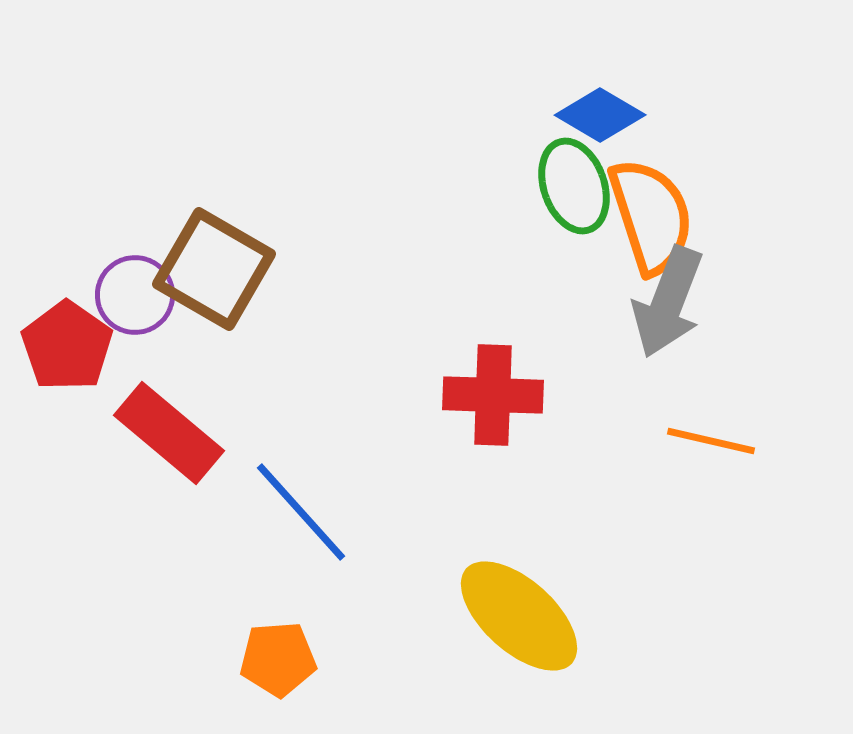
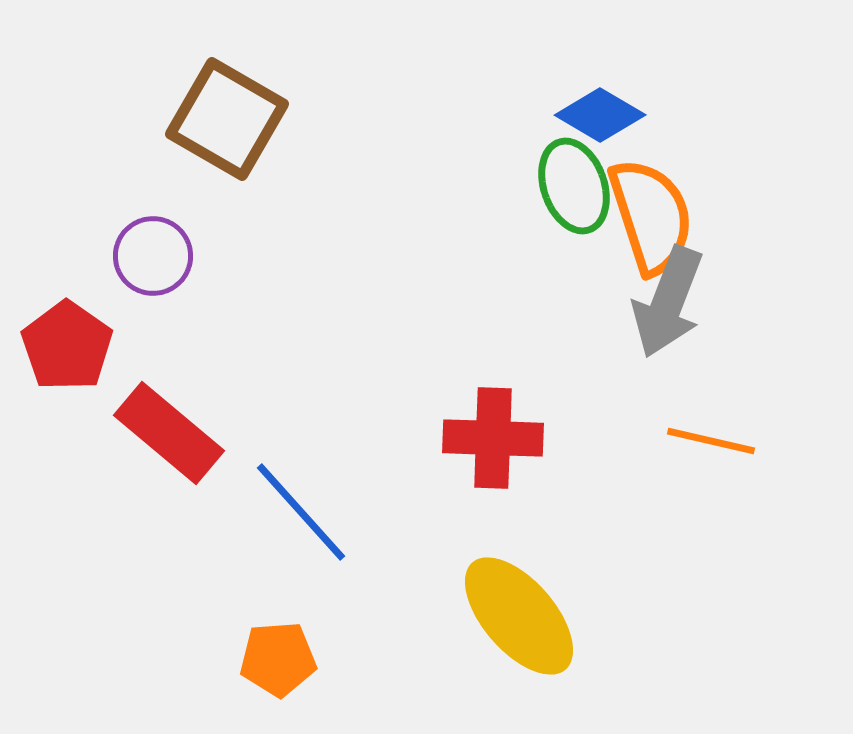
brown square: moved 13 px right, 150 px up
purple circle: moved 18 px right, 39 px up
red cross: moved 43 px down
yellow ellipse: rotated 7 degrees clockwise
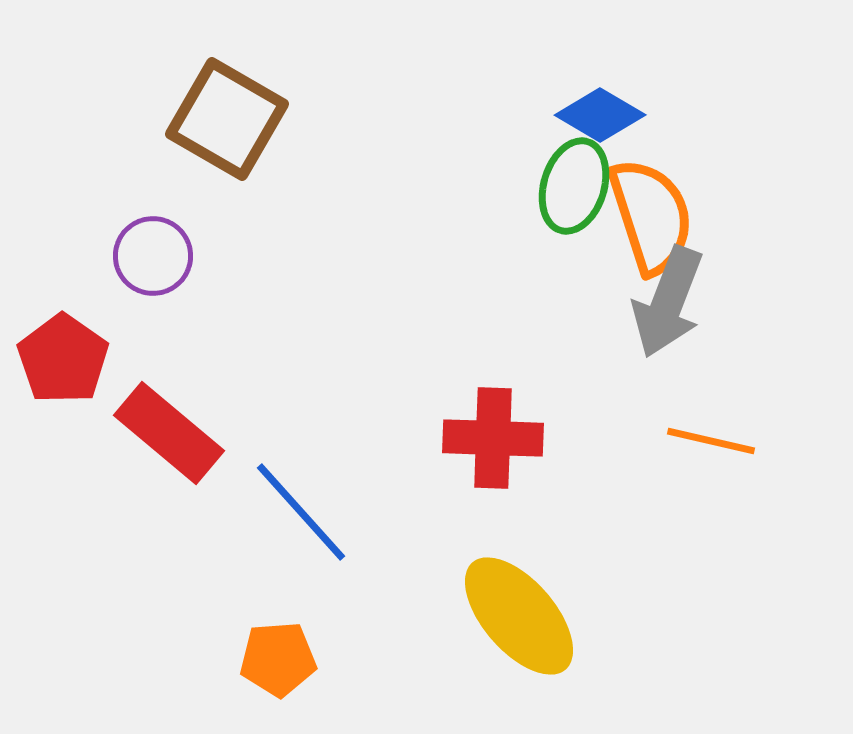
green ellipse: rotated 36 degrees clockwise
red pentagon: moved 4 px left, 13 px down
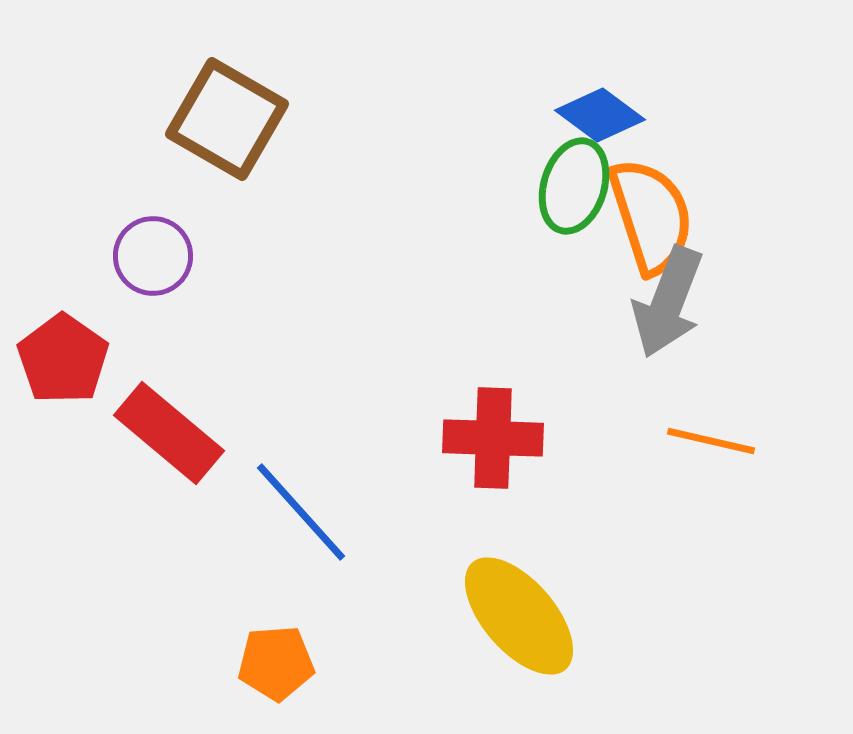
blue diamond: rotated 6 degrees clockwise
orange pentagon: moved 2 px left, 4 px down
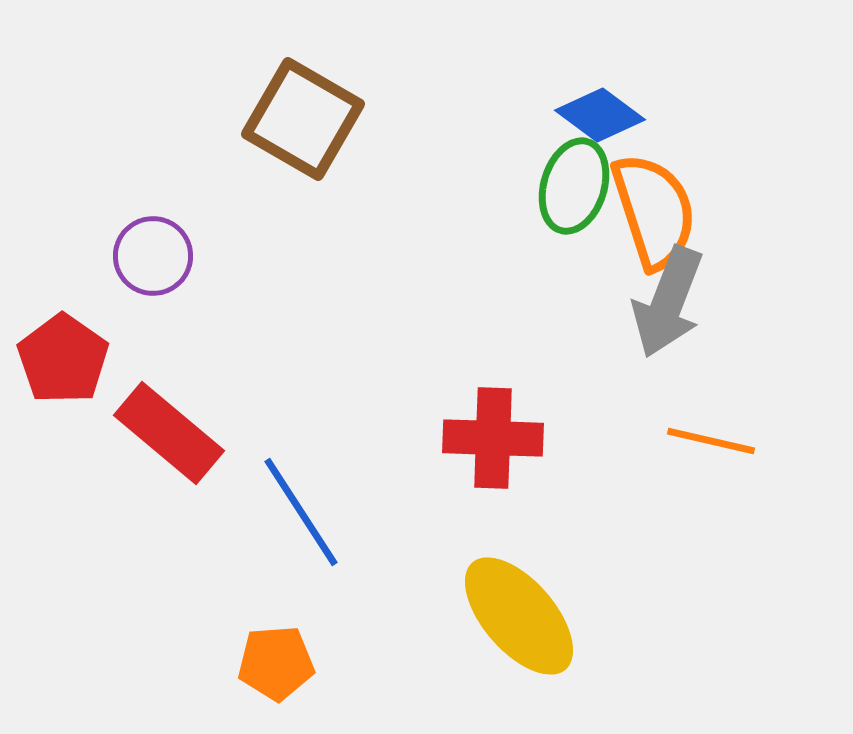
brown square: moved 76 px right
orange semicircle: moved 3 px right, 5 px up
blue line: rotated 9 degrees clockwise
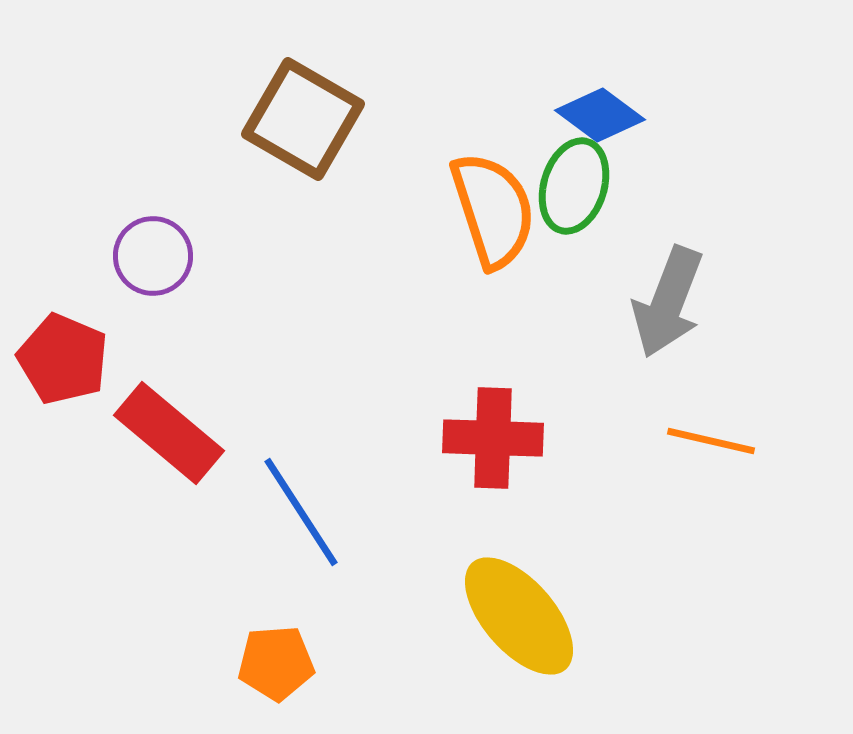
orange semicircle: moved 161 px left, 1 px up
red pentagon: rotated 12 degrees counterclockwise
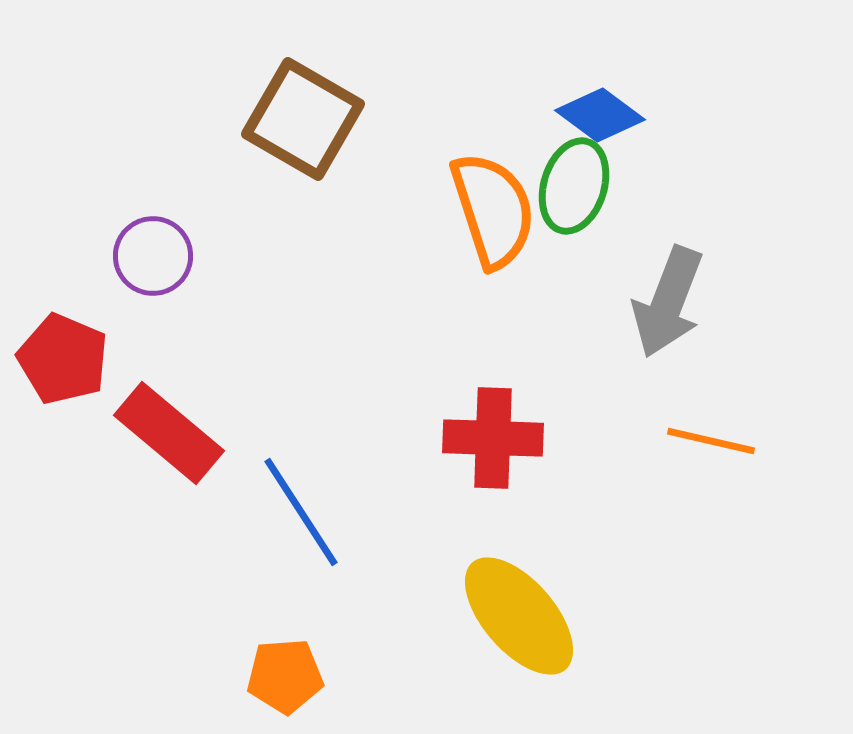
orange pentagon: moved 9 px right, 13 px down
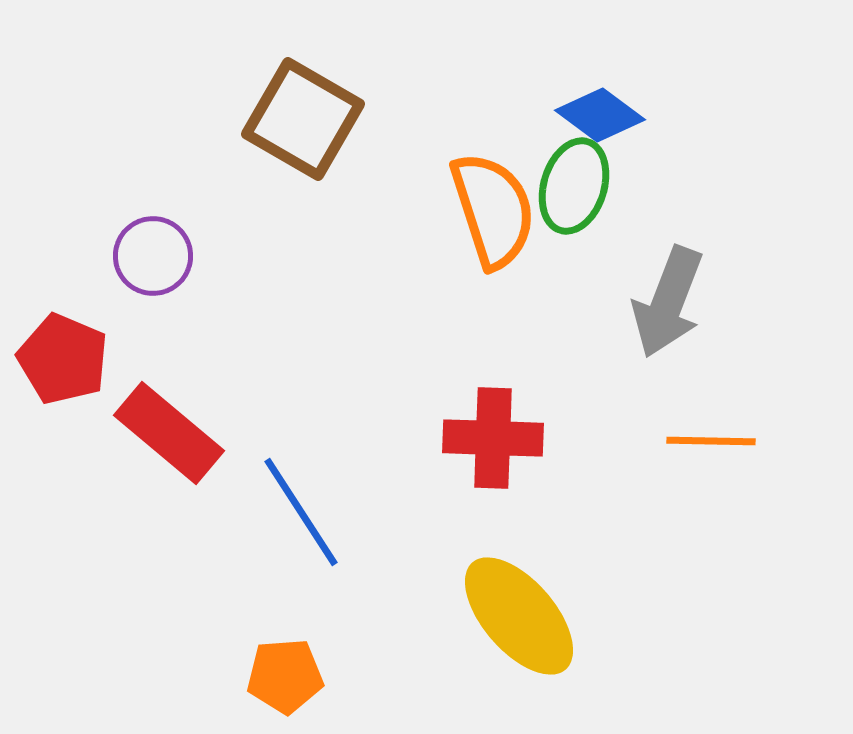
orange line: rotated 12 degrees counterclockwise
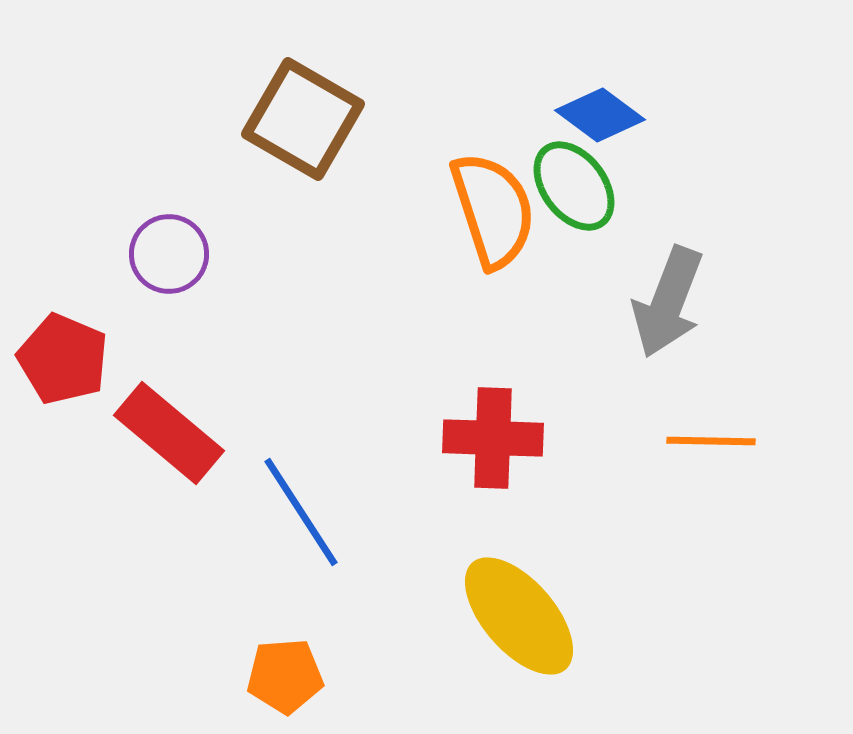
green ellipse: rotated 54 degrees counterclockwise
purple circle: moved 16 px right, 2 px up
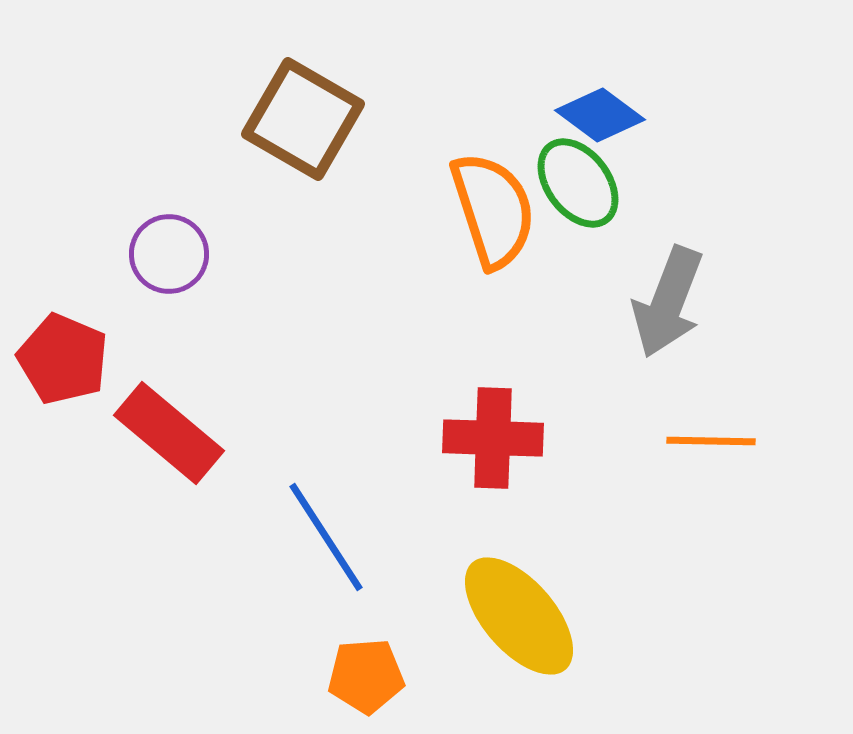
green ellipse: moved 4 px right, 3 px up
blue line: moved 25 px right, 25 px down
orange pentagon: moved 81 px right
